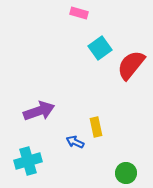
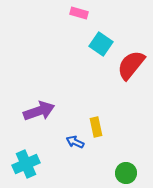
cyan square: moved 1 px right, 4 px up; rotated 20 degrees counterclockwise
cyan cross: moved 2 px left, 3 px down; rotated 8 degrees counterclockwise
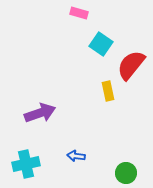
purple arrow: moved 1 px right, 2 px down
yellow rectangle: moved 12 px right, 36 px up
blue arrow: moved 1 px right, 14 px down; rotated 18 degrees counterclockwise
cyan cross: rotated 12 degrees clockwise
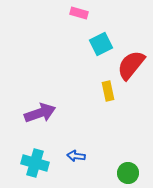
cyan square: rotated 30 degrees clockwise
cyan cross: moved 9 px right, 1 px up; rotated 28 degrees clockwise
green circle: moved 2 px right
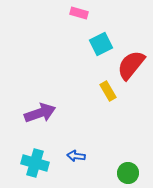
yellow rectangle: rotated 18 degrees counterclockwise
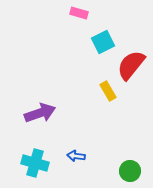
cyan square: moved 2 px right, 2 px up
green circle: moved 2 px right, 2 px up
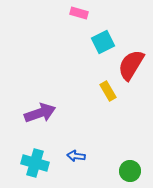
red semicircle: rotated 8 degrees counterclockwise
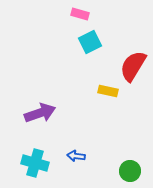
pink rectangle: moved 1 px right, 1 px down
cyan square: moved 13 px left
red semicircle: moved 2 px right, 1 px down
yellow rectangle: rotated 48 degrees counterclockwise
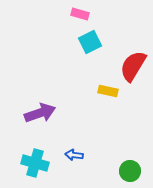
blue arrow: moved 2 px left, 1 px up
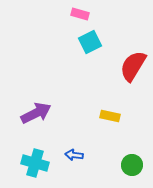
yellow rectangle: moved 2 px right, 25 px down
purple arrow: moved 4 px left; rotated 8 degrees counterclockwise
green circle: moved 2 px right, 6 px up
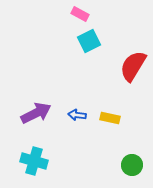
pink rectangle: rotated 12 degrees clockwise
cyan square: moved 1 px left, 1 px up
yellow rectangle: moved 2 px down
blue arrow: moved 3 px right, 40 px up
cyan cross: moved 1 px left, 2 px up
